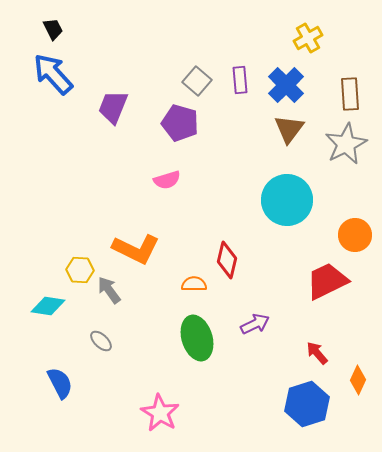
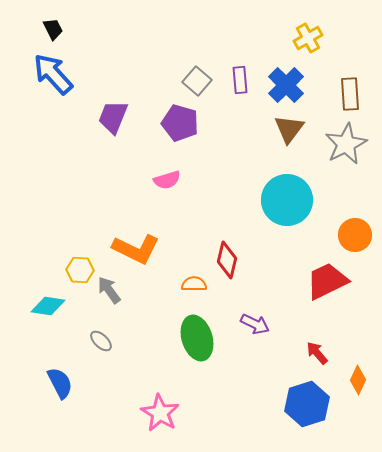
purple trapezoid: moved 10 px down
purple arrow: rotated 52 degrees clockwise
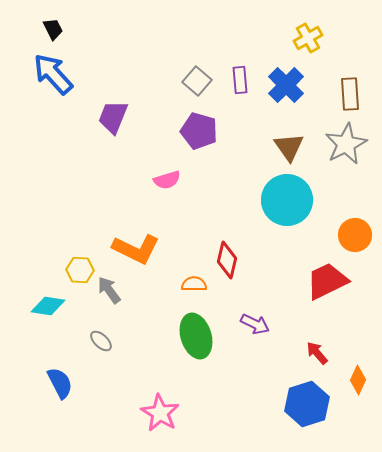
purple pentagon: moved 19 px right, 8 px down
brown triangle: moved 18 px down; rotated 12 degrees counterclockwise
green ellipse: moved 1 px left, 2 px up
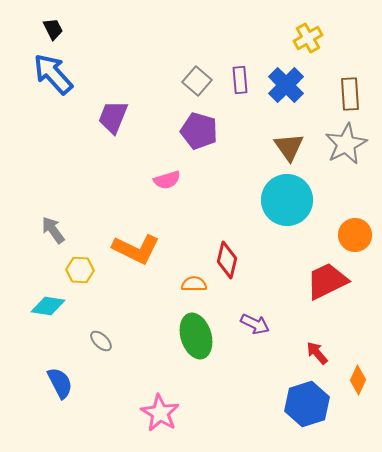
gray arrow: moved 56 px left, 60 px up
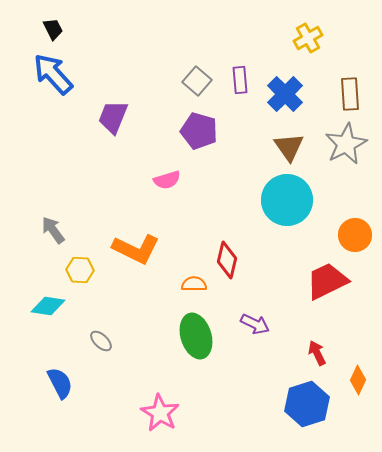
blue cross: moved 1 px left, 9 px down
red arrow: rotated 15 degrees clockwise
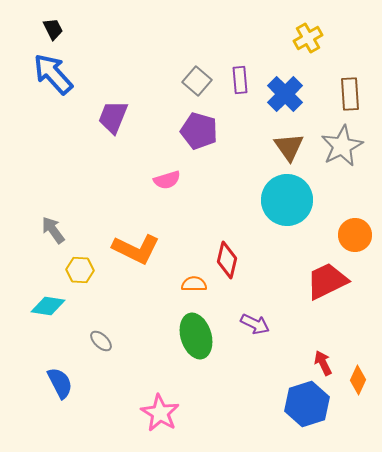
gray star: moved 4 px left, 2 px down
red arrow: moved 6 px right, 10 px down
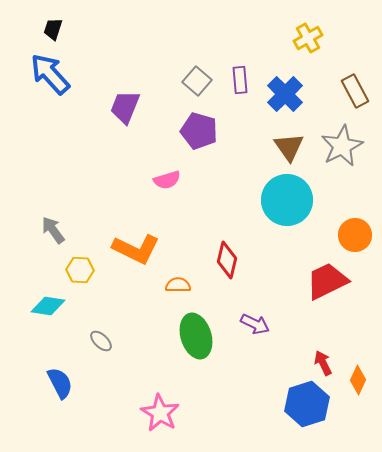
black trapezoid: rotated 135 degrees counterclockwise
blue arrow: moved 3 px left
brown rectangle: moved 5 px right, 3 px up; rotated 24 degrees counterclockwise
purple trapezoid: moved 12 px right, 10 px up
orange semicircle: moved 16 px left, 1 px down
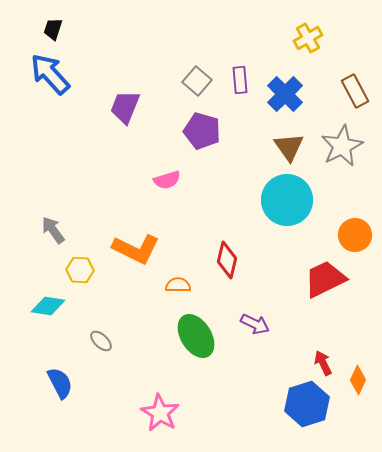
purple pentagon: moved 3 px right
red trapezoid: moved 2 px left, 2 px up
green ellipse: rotated 15 degrees counterclockwise
